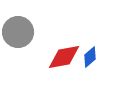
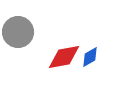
blue diamond: rotated 10 degrees clockwise
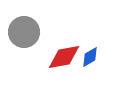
gray circle: moved 6 px right
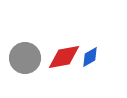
gray circle: moved 1 px right, 26 px down
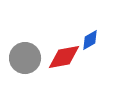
blue diamond: moved 17 px up
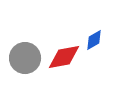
blue diamond: moved 4 px right
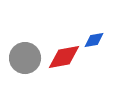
blue diamond: rotated 20 degrees clockwise
